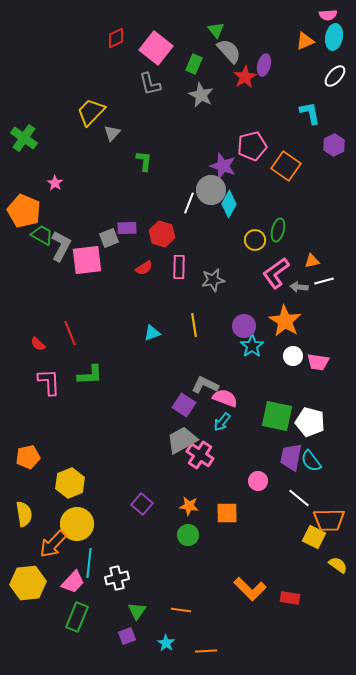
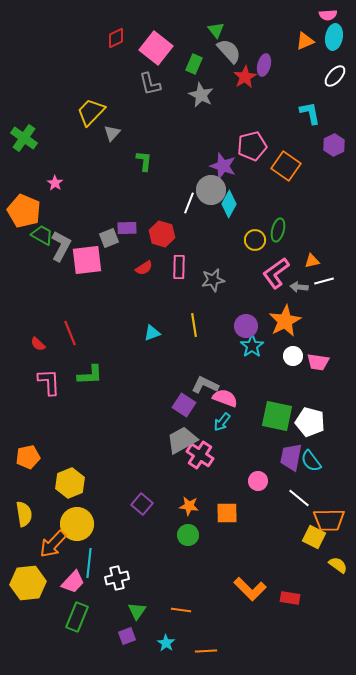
orange star at (285, 321): rotated 12 degrees clockwise
purple circle at (244, 326): moved 2 px right
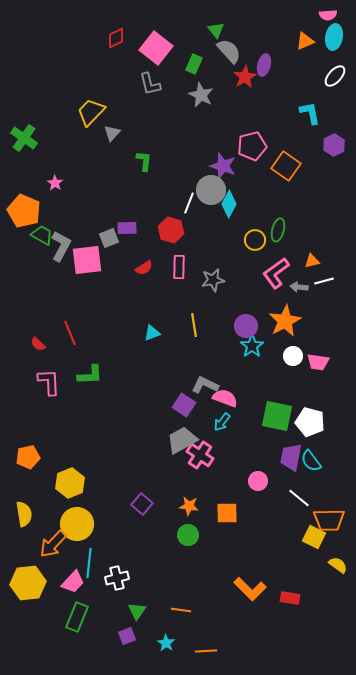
red hexagon at (162, 234): moved 9 px right, 4 px up
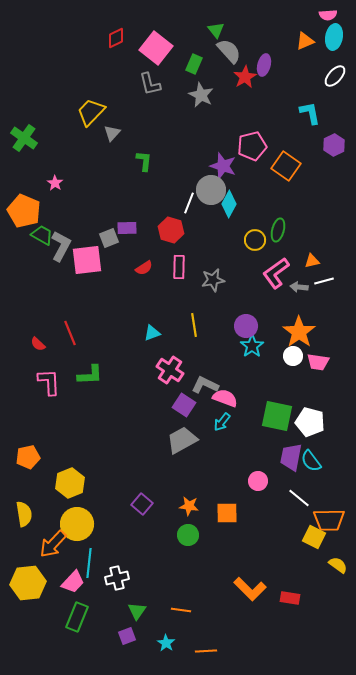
orange star at (285, 321): moved 14 px right, 11 px down; rotated 8 degrees counterclockwise
pink cross at (200, 455): moved 30 px left, 85 px up
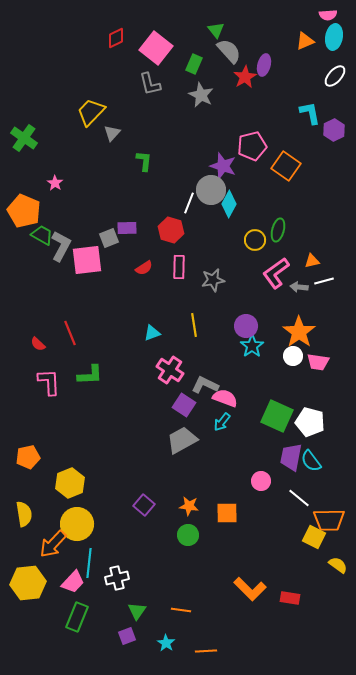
purple hexagon at (334, 145): moved 15 px up
green square at (277, 416): rotated 12 degrees clockwise
pink circle at (258, 481): moved 3 px right
purple square at (142, 504): moved 2 px right, 1 px down
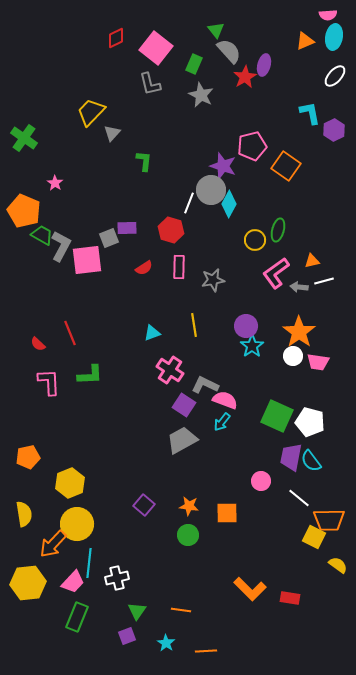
pink semicircle at (225, 398): moved 2 px down
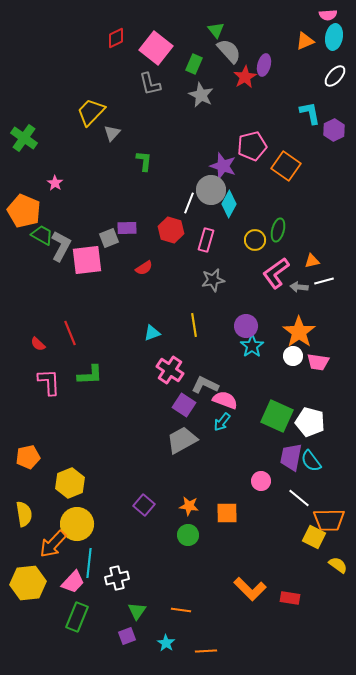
pink rectangle at (179, 267): moved 27 px right, 27 px up; rotated 15 degrees clockwise
